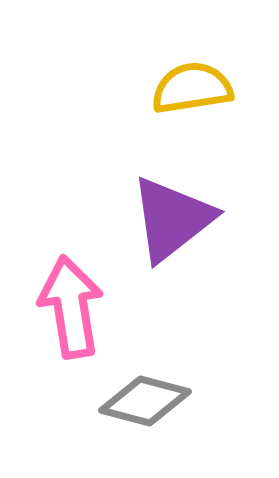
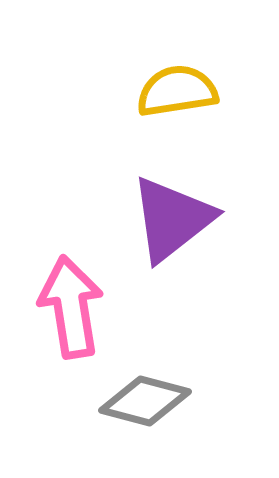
yellow semicircle: moved 15 px left, 3 px down
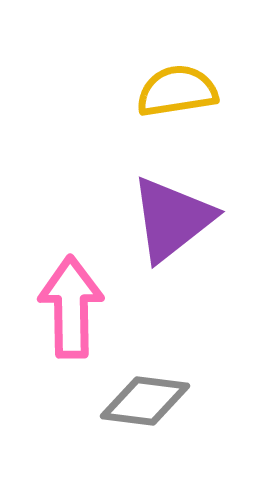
pink arrow: rotated 8 degrees clockwise
gray diamond: rotated 8 degrees counterclockwise
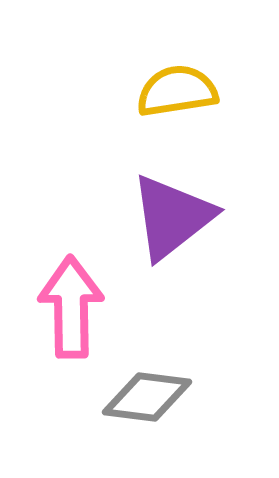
purple triangle: moved 2 px up
gray diamond: moved 2 px right, 4 px up
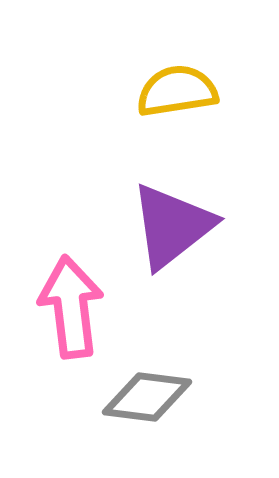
purple triangle: moved 9 px down
pink arrow: rotated 6 degrees counterclockwise
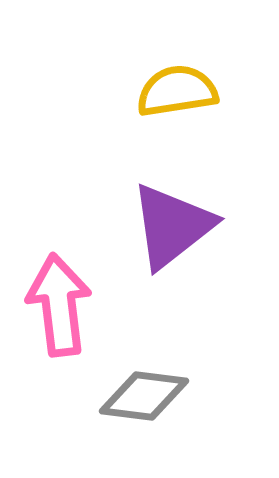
pink arrow: moved 12 px left, 2 px up
gray diamond: moved 3 px left, 1 px up
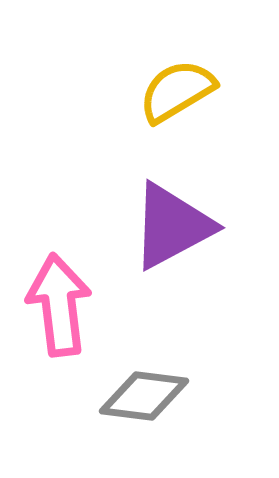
yellow semicircle: rotated 22 degrees counterclockwise
purple triangle: rotated 10 degrees clockwise
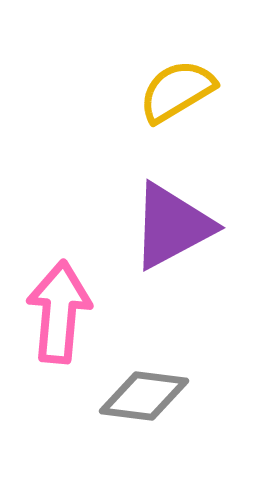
pink arrow: moved 7 px down; rotated 12 degrees clockwise
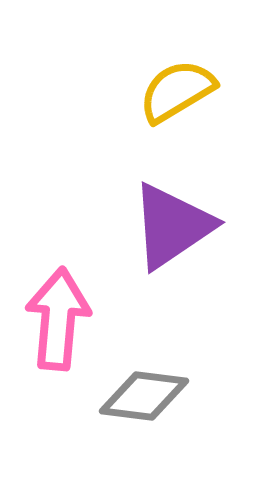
purple triangle: rotated 6 degrees counterclockwise
pink arrow: moved 1 px left, 7 px down
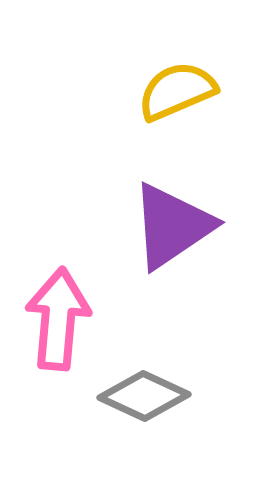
yellow semicircle: rotated 8 degrees clockwise
gray diamond: rotated 18 degrees clockwise
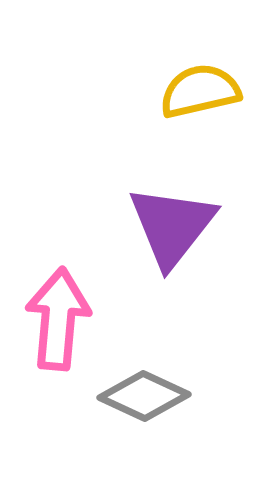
yellow semicircle: moved 23 px right; rotated 10 degrees clockwise
purple triangle: rotated 18 degrees counterclockwise
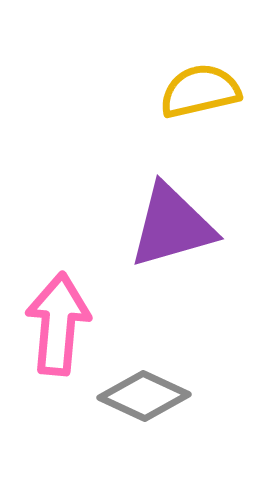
purple triangle: rotated 36 degrees clockwise
pink arrow: moved 5 px down
